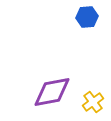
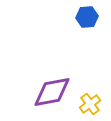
yellow cross: moved 3 px left, 2 px down
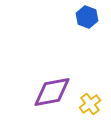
blue hexagon: rotated 25 degrees clockwise
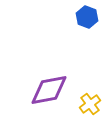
purple diamond: moved 3 px left, 2 px up
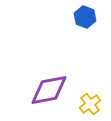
blue hexagon: moved 2 px left
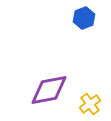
blue hexagon: moved 1 px left, 1 px down; rotated 20 degrees clockwise
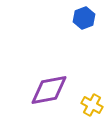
yellow cross: moved 2 px right, 1 px down; rotated 25 degrees counterclockwise
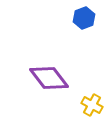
purple diamond: moved 12 px up; rotated 63 degrees clockwise
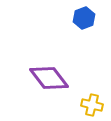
yellow cross: rotated 15 degrees counterclockwise
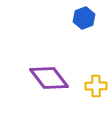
yellow cross: moved 4 px right, 19 px up; rotated 15 degrees counterclockwise
